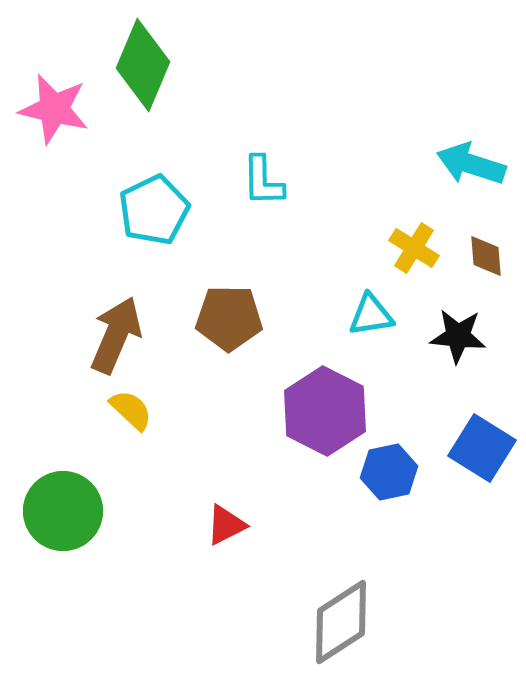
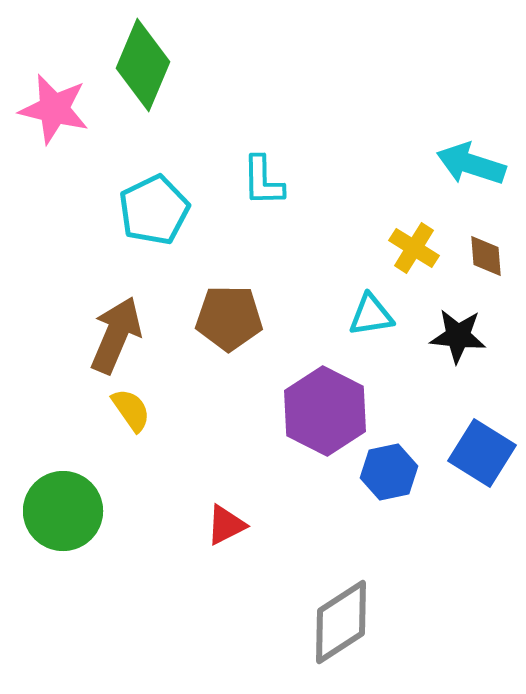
yellow semicircle: rotated 12 degrees clockwise
blue square: moved 5 px down
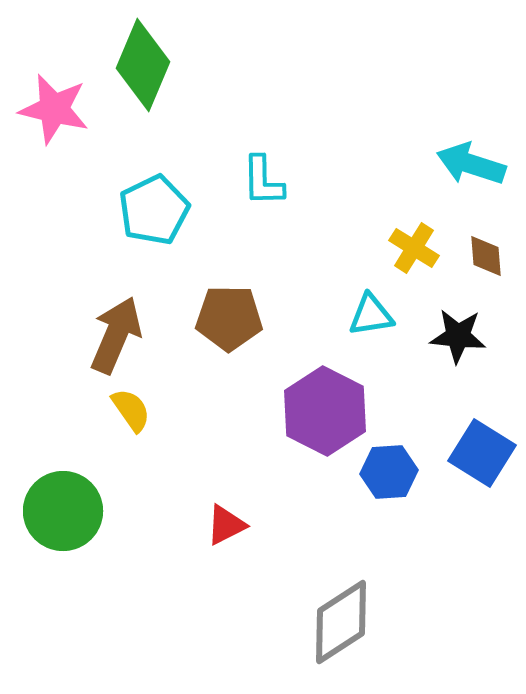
blue hexagon: rotated 8 degrees clockwise
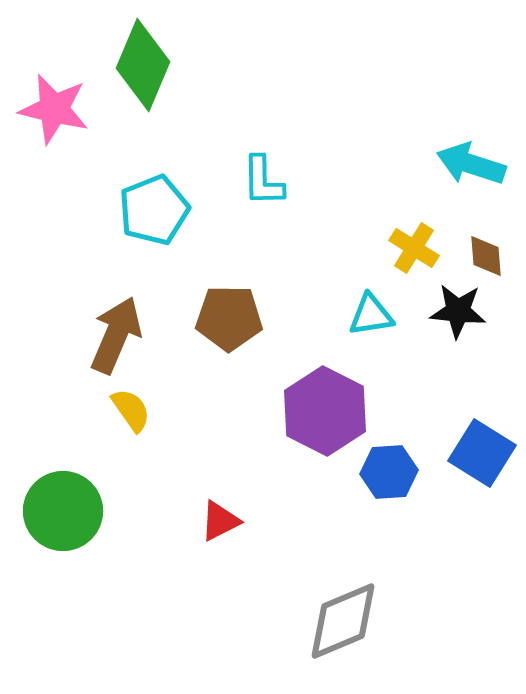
cyan pentagon: rotated 4 degrees clockwise
black star: moved 25 px up
red triangle: moved 6 px left, 4 px up
gray diamond: moved 2 px right, 1 px up; rotated 10 degrees clockwise
